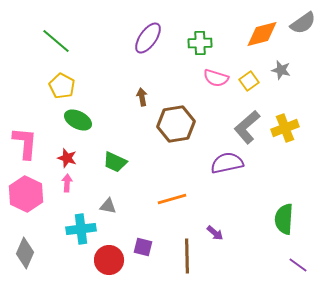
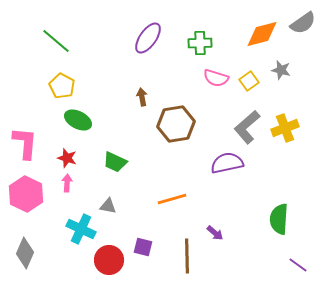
green semicircle: moved 5 px left
cyan cross: rotated 32 degrees clockwise
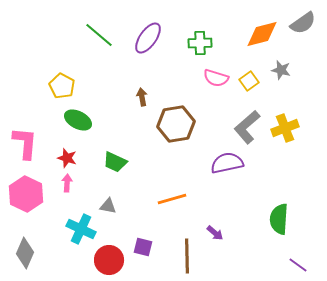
green line: moved 43 px right, 6 px up
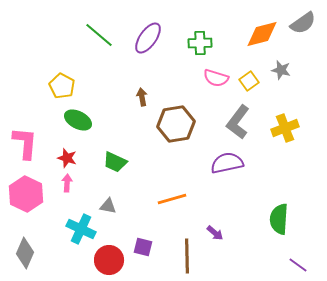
gray L-shape: moved 9 px left, 5 px up; rotated 12 degrees counterclockwise
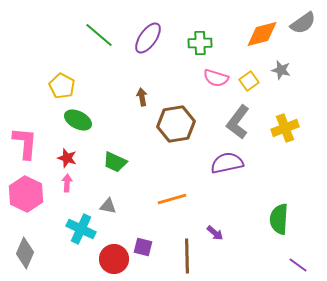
red circle: moved 5 px right, 1 px up
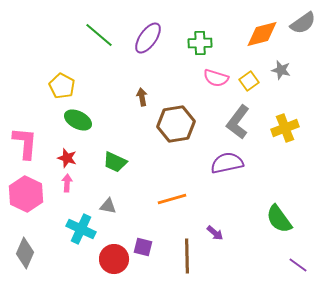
green semicircle: rotated 40 degrees counterclockwise
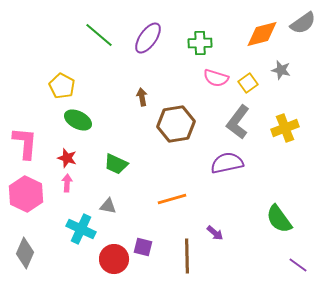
yellow square: moved 1 px left, 2 px down
green trapezoid: moved 1 px right, 2 px down
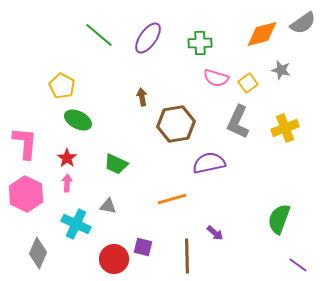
gray L-shape: rotated 12 degrees counterclockwise
red star: rotated 18 degrees clockwise
purple semicircle: moved 18 px left
green semicircle: rotated 56 degrees clockwise
cyan cross: moved 5 px left, 5 px up
gray diamond: moved 13 px right
